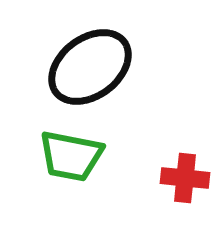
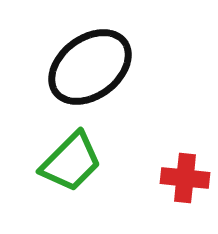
green trapezoid: moved 6 px down; rotated 56 degrees counterclockwise
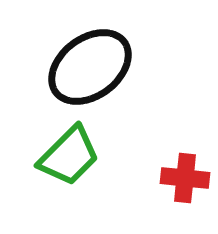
green trapezoid: moved 2 px left, 6 px up
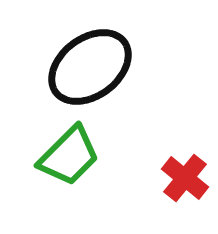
red cross: rotated 33 degrees clockwise
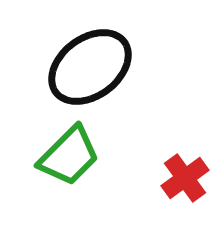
red cross: rotated 15 degrees clockwise
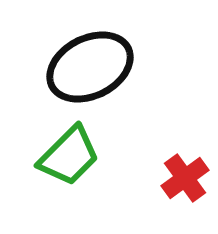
black ellipse: rotated 10 degrees clockwise
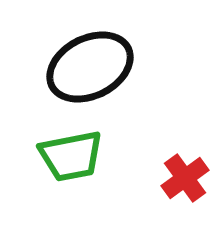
green trapezoid: moved 2 px right; rotated 34 degrees clockwise
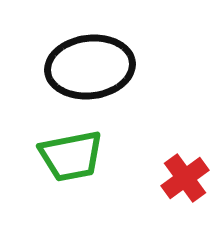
black ellipse: rotated 20 degrees clockwise
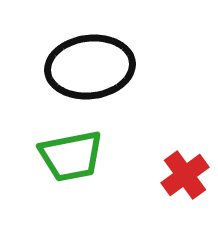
red cross: moved 3 px up
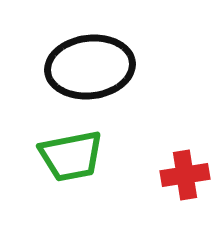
red cross: rotated 27 degrees clockwise
